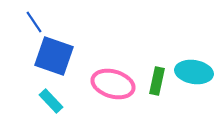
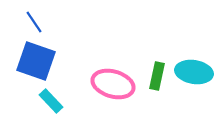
blue square: moved 18 px left, 5 px down
green rectangle: moved 5 px up
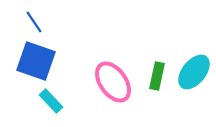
cyan ellipse: rotated 60 degrees counterclockwise
pink ellipse: moved 2 px up; rotated 39 degrees clockwise
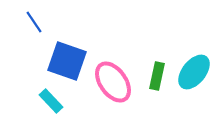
blue square: moved 31 px right
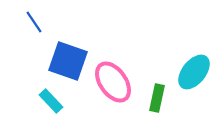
blue square: moved 1 px right
green rectangle: moved 22 px down
